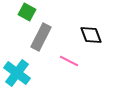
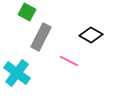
black diamond: rotated 40 degrees counterclockwise
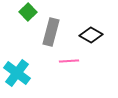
green square: moved 1 px right; rotated 18 degrees clockwise
gray rectangle: moved 10 px right, 5 px up; rotated 12 degrees counterclockwise
pink line: rotated 30 degrees counterclockwise
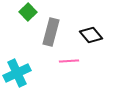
black diamond: rotated 20 degrees clockwise
cyan cross: rotated 28 degrees clockwise
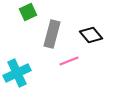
green square: rotated 18 degrees clockwise
gray rectangle: moved 1 px right, 2 px down
pink line: rotated 18 degrees counterclockwise
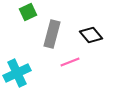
pink line: moved 1 px right, 1 px down
